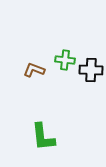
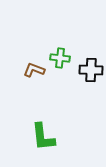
green cross: moved 5 px left, 2 px up
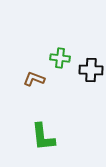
brown L-shape: moved 9 px down
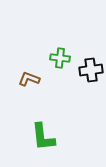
black cross: rotated 10 degrees counterclockwise
brown L-shape: moved 5 px left
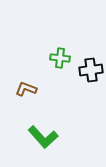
brown L-shape: moved 3 px left, 10 px down
green L-shape: rotated 36 degrees counterclockwise
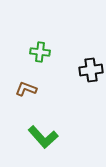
green cross: moved 20 px left, 6 px up
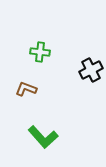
black cross: rotated 20 degrees counterclockwise
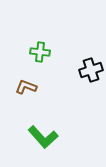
black cross: rotated 10 degrees clockwise
brown L-shape: moved 2 px up
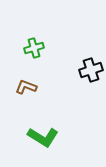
green cross: moved 6 px left, 4 px up; rotated 24 degrees counterclockwise
green L-shape: rotated 16 degrees counterclockwise
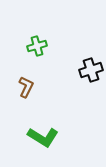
green cross: moved 3 px right, 2 px up
brown L-shape: rotated 95 degrees clockwise
